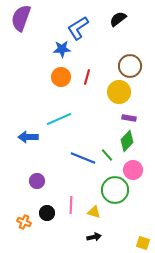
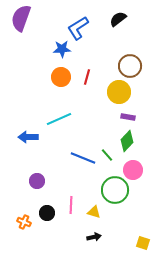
purple rectangle: moved 1 px left, 1 px up
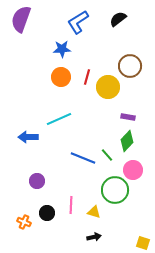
purple semicircle: moved 1 px down
blue L-shape: moved 6 px up
yellow circle: moved 11 px left, 5 px up
